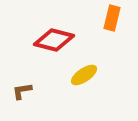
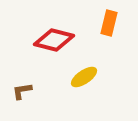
orange rectangle: moved 3 px left, 5 px down
yellow ellipse: moved 2 px down
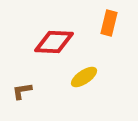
red diamond: moved 2 px down; rotated 12 degrees counterclockwise
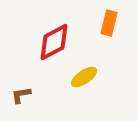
red diamond: rotated 30 degrees counterclockwise
brown L-shape: moved 1 px left, 4 px down
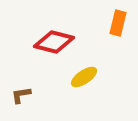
orange rectangle: moved 9 px right
red diamond: rotated 42 degrees clockwise
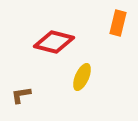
yellow ellipse: moved 2 px left; rotated 32 degrees counterclockwise
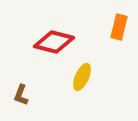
orange rectangle: moved 1 px right, 4 px down
brown L-shape: rotated 60 degrees counterclockwise
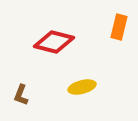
yellow ellipse: moved 10 px down; rotated 52 degrees clockwise
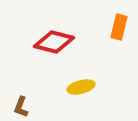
yellow ellipse: moved 1 px left
brown L-shape: moved 12 px down
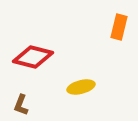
red diamond: moved 21 px left, 15 px down
brown L-shape: moved 2 px up
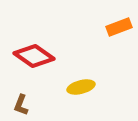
orange rectangle: rotated 55 degrees clockwise
red diamond: moved 1 px right, 1 px up; rotated 21 degrees clockwise
